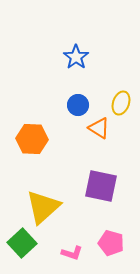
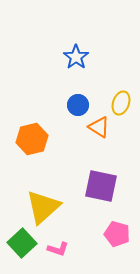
orange triangle: moved 1 px up
orange hexagon: rotated 16 degrees counterclockwise
pink pentagon: moved 6 px right, 9 px up
pink L-shape: moved 14 px left, 4 px up
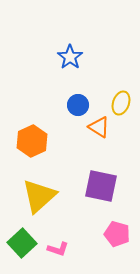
blue star: moved 6 px left
orange hexagon: moved 2 px down; rotated 12 degrees counterclockwise
yellow triangle: moved 4 px left, 11 px up
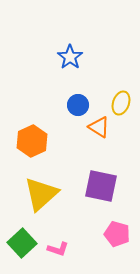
yellow triangle: moved 2 px right, 2 px up
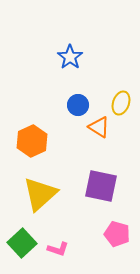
yellow triangle: moved 1 px left
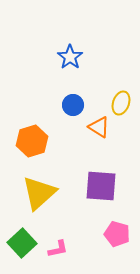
blue circle: moved 5 px left
orange hexagon: rotated 8 degrees clockwise
purple square: rotated 8 degrees counterclockwise
yellow triangle: moved 1 px left, 1 px up
pink L-shape: rotated 30 degrees counterclockwise
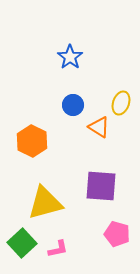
orange hexagon: rotated 16 degrees counterclockwise
yellow triangle: moved 6 px right, 10 px down; rotated 27 degrees clockwise
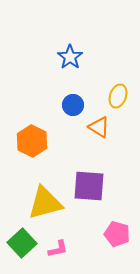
yellow ellipse: moved 3 px left, 7 px up
purple square: moved 12 px left
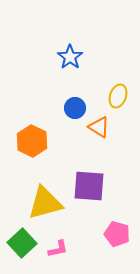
blue circle: moved 2 px right, 3 px down
